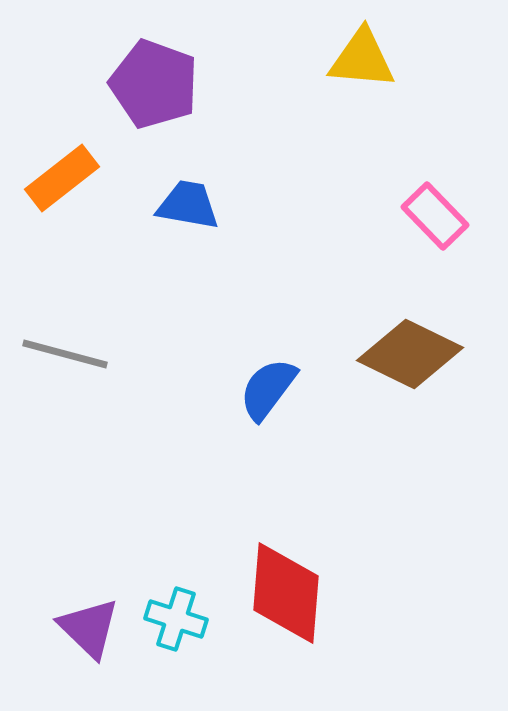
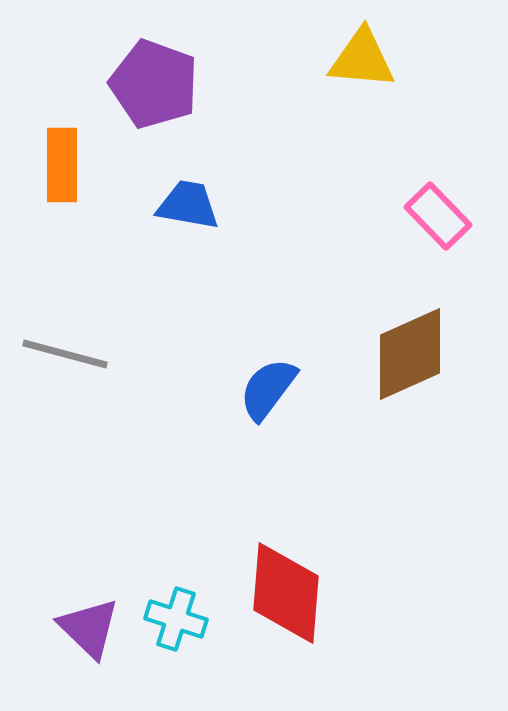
orange rectangle: moved 13 px up; rotated 52 degrees counterclockwise
pink rectangle: moved 3 px right
brown diamond: rotated 50 degrees counterclockwise
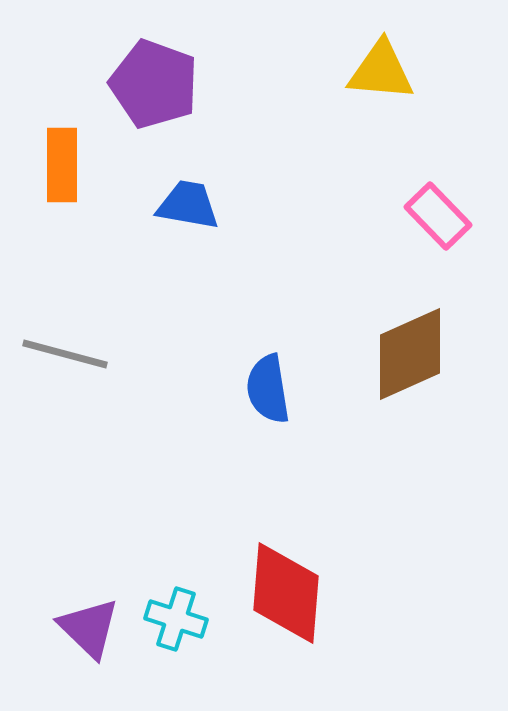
yellow triangle: moved 19 px right, 12 px down
blue semicircle: rotated 46 degrees counterclockwise
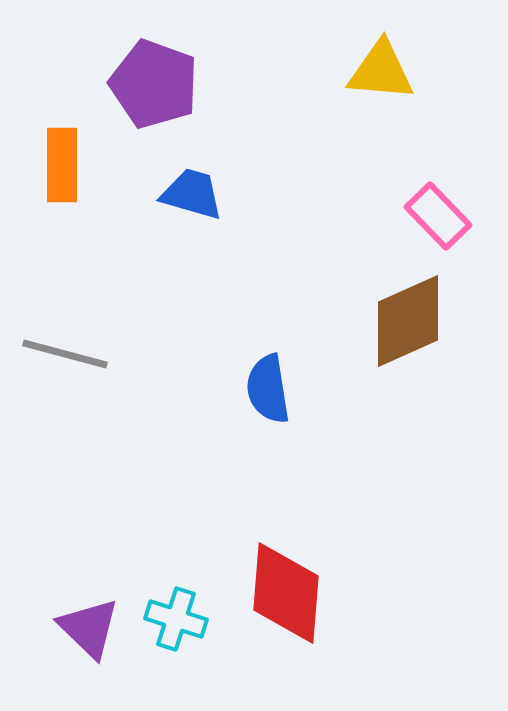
blue trapezoid: moved 4 px right, 11 px up; rotated 6 degrees clockwise
brown diamond: moved 2 px left, 33 px up
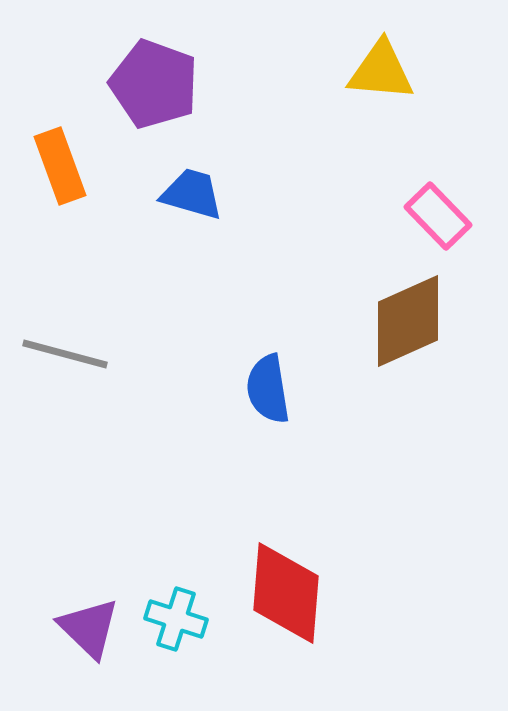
orange rectangle: moved 2 px left, 1 px down; rotated 20 degrees counterclockwise
